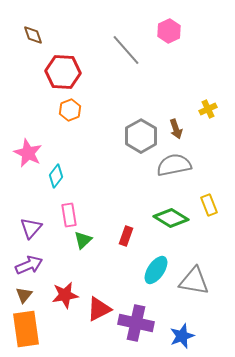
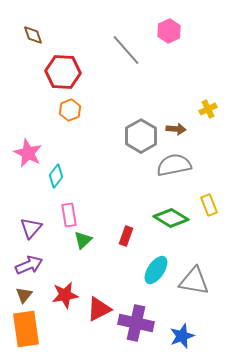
brown arrow: rotated 66 degrees counterclockwise
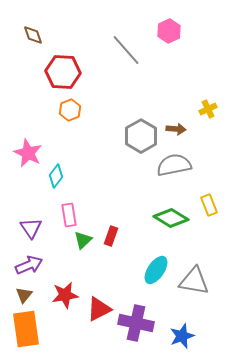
purple triangle: rotated 15 degrees counterclockwise
red rectangle: moved 15 px left
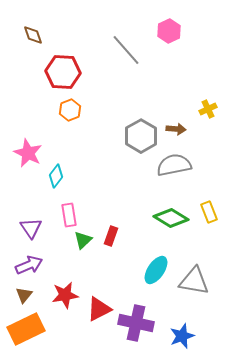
yellow rectangle: moved 7 px down
orange rectangle: rotated 72 degrees clockwise
